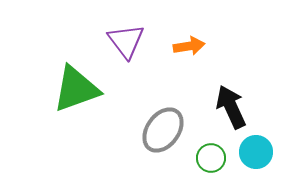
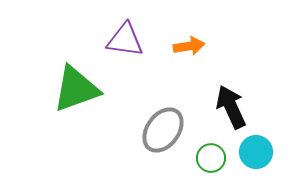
purple triangle: moved 1 px left, 1 px up; rotated 45 degrees counterclockwise
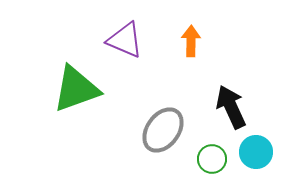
purple triangle: rotated 15 degrees clockwise
orange arrow: moved 2 px right, 5 px up; rotated 80 degrees counterclockwise
green circle: moved 1 px right, 1 px down
